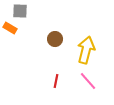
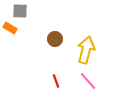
red line: rotated 32 degrees counterclockwise
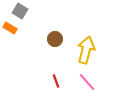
gray square: rotated 28 degrees clockwise
pink line: moved 1 px left, 1 px down
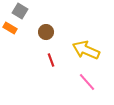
brown circle: moved 9 px left, 7 px up
yellow arrow: rotated 80 degrees counterclockwise
red line: moved 5 px left, 21 px up
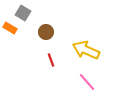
gray square: moved 3 px right, 2 px down
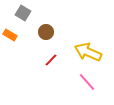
orange rectangle: moved 7 px down
yellow arrow: moved 2 px right, 2 px down
red line: rotated 64 degrees clockwise
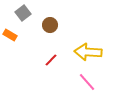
gray square: rotated 21 degrees clockwise
brown circle: moved 4 px right, 7 px up
yellow arrow: rotated 20 degrees counterclockwise
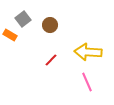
gray square: moved 6 px down
pink line: rotated 18 degrees clockwise
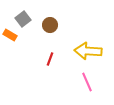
yellow arrow: moved 1 px up
red line: moved 1 px left, 1 px up; rotated 24 degrees counterclockwise
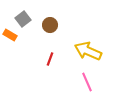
yellow arrow: rotated 20 degrees clockwise
